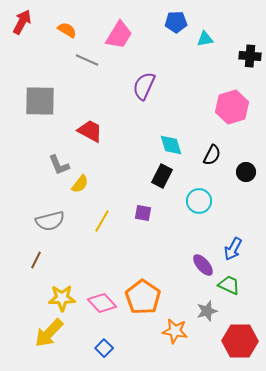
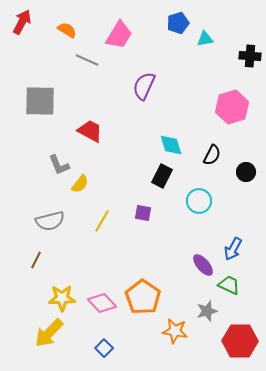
blue pentagon: moved 2 px right, 1 px down; rotated 15 degrees counterclockwise
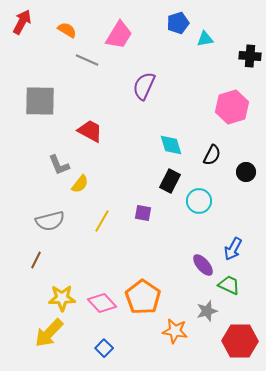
black rectangle: moved 8 px right, 5 px down
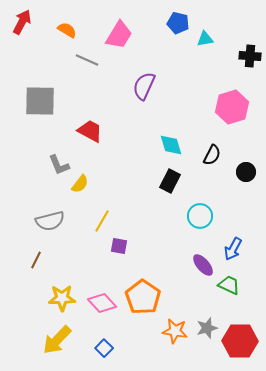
blue pentagon: rotated 30 degrees clockwise
cyan circle: moved 1 px right, 15 px down
purple square: moved 24 px left, 33 px down
gray star: moved 17 px down
yellow arrow: moved 8 px right, 7 px down
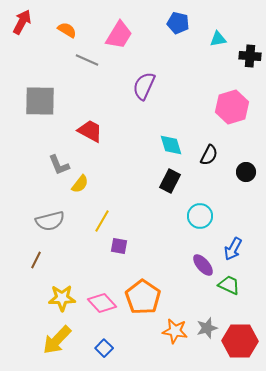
cyan triangle: moved 13 px right
black semicircle: moved 3 px left
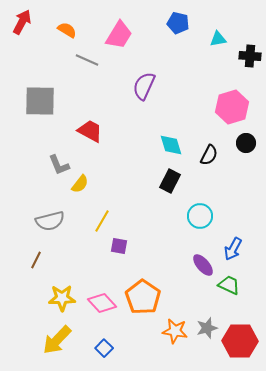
black circle: moved 29 px up
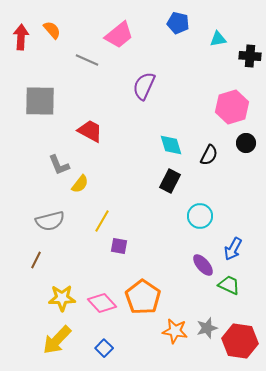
red arrow: moved 1 px left, 15 px down; rotated 25 degrees counterclockwise
orange semicircle: moved 15 px left; rotated 18 degrees clockwise
pink trapezoid: rotated 20 degrees clockwise
red hexagon: rotated 8 degrees clockwise
